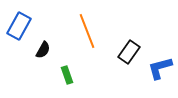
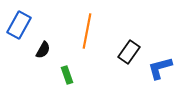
blue rectangle: moved 1 px up
orange line: rotated 32 degrees clockwise
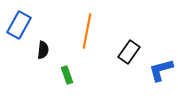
black semicircle: rotated 24 degrees counterclockwise
blue L-shape: moved 1 px right, 2 px down
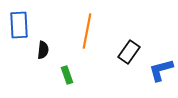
blue rectangle: rotated 32 degrees counterclockwise
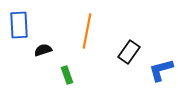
black semicircle: rotated 114 degrees counterclockwise
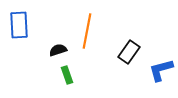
black semicircle: moved 15 px right
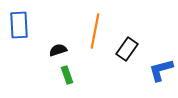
orange line: moved 8 px right
black rectangle: moved 2 px left, 3 px up
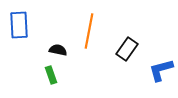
orange line: moved 6 px left
black semicircle: rotated 30 degrees clockwise
green rectangle: moved 16 px left
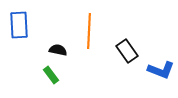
orange line: rotated 8 degrees counterclockwise
black rectangle: moved 2 px down; rotated 70 degrees counterclockwise
blue L-shape: rotated 144 degrees counterclockwise
green rectangle: rotated 18 degrees counterclockwise
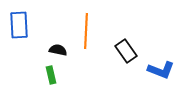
orange line: moved 3 px left
black rectangle: moved 1 px left
green rectangle: rotated 24 degrees clockwise
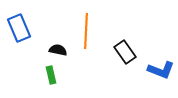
blue rectangle: moved 3 px down; rotated 20 degrees counterclockwise
black rectangle: moved 1 px left, 1 px down
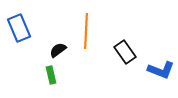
black semicircle: rotated 48 degrees counterclockwise
